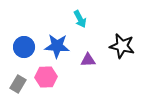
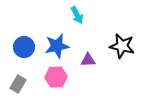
cyan arrow: moved 3 px left, 4 px up
blue star: rotated 15 degrees counterclockwise
pink hexagon: moved 10 px right
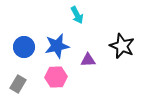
black star: rotated 10 degrees clockwise
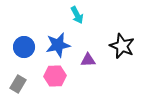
blue star: moved 1 px right, 1 px up
pink hexagon: moved 1 px left, 1 px up
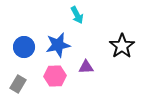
black star: rotated 15 degrees clockwise
purple triangle: moved 2 px left, 7 px down
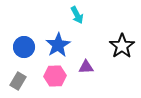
blue star: rotated 20 degrees counterclockwise
gray rectangle: moved 3 px up
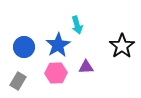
cyan arrow: moved 10 px down; rotated 12 degrees clockwise
pink hexagon: moved 1 px right, 3 px up
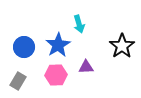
cyan arrow: moved 2 px right, 1 px up
pink hexagon: moved 2 px down
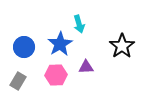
blue star: moved 2 px right, 1 px up
